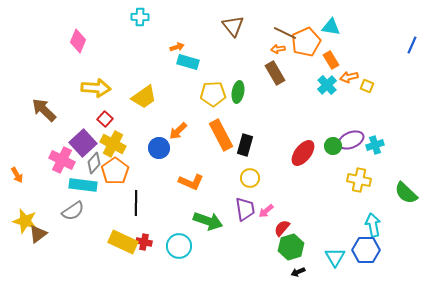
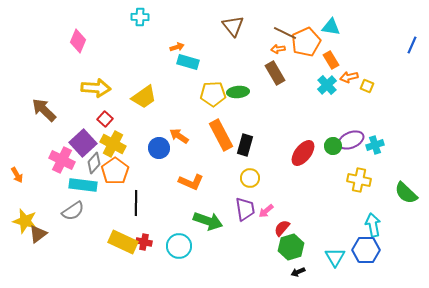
green ellipse at (238, 92): rotated 75 degrees clockwise
orange arrow at (178, 131): moved 1 px right, 5 px down; rotated 78 degrees clockwise
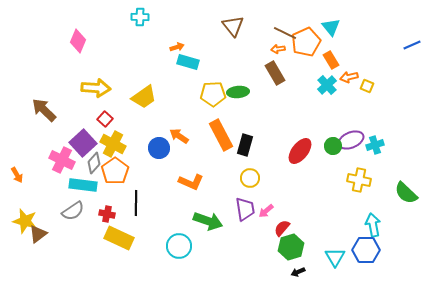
cyan triangle at (331, 27): rotated 42 degrees clockwise
blue line at (412, 45): rotated 42 degrees clockwise
red ellipse at (303, 153): moved 3 px left, 2 px up
yellow rectangle at (123, 242): moved 4 px left, 4 px up
red cross at (144, 242): moved 37 px left, 28 px up
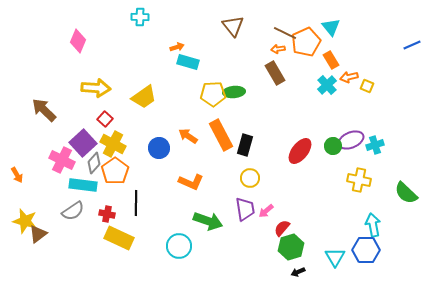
green ellipse at (238, 92): moved 4 px left
orange arrow at (179, 136): moved 9 px right
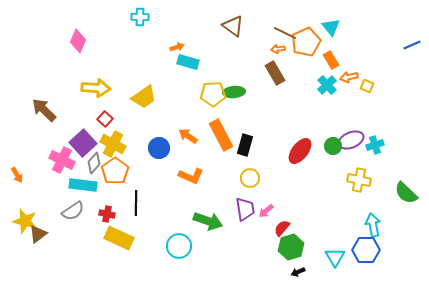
brown triangle at (233, 26): rotated 15 degrees counterclockwise
orange L-shape at (191, 182): moved 6 px up
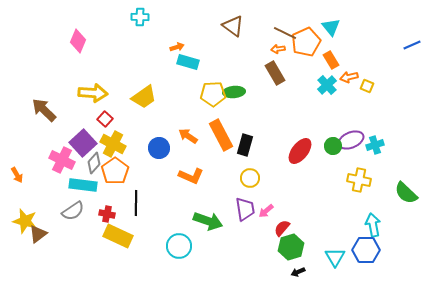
yellow arrow at (96, 88): moved 3 px left, 5 px down
yellow rectangle at (119, 238): moved 1 px left, 2 px up
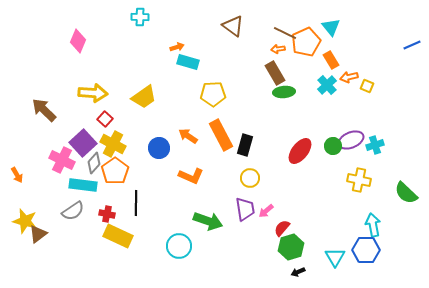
green ellipse at (234, 92): moved 50 px right
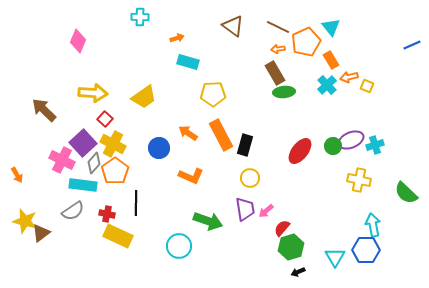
brown line at (285, 33): moved 7 px left, 6 px up
orange arrow at (177, 47): moved 9 px up
orange arrow at (188, 136): moved 3 px up
brown triangle at (38, 234): moved 3 px right, 1 px up
